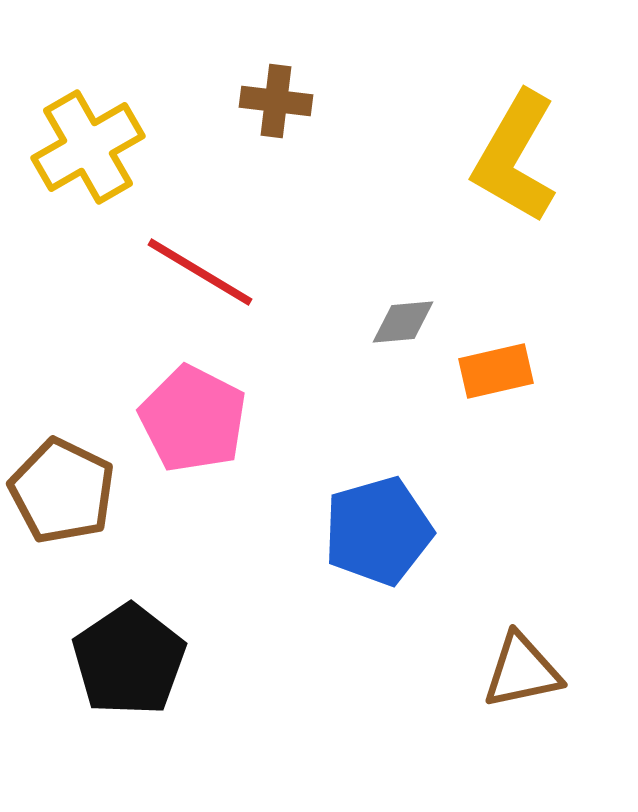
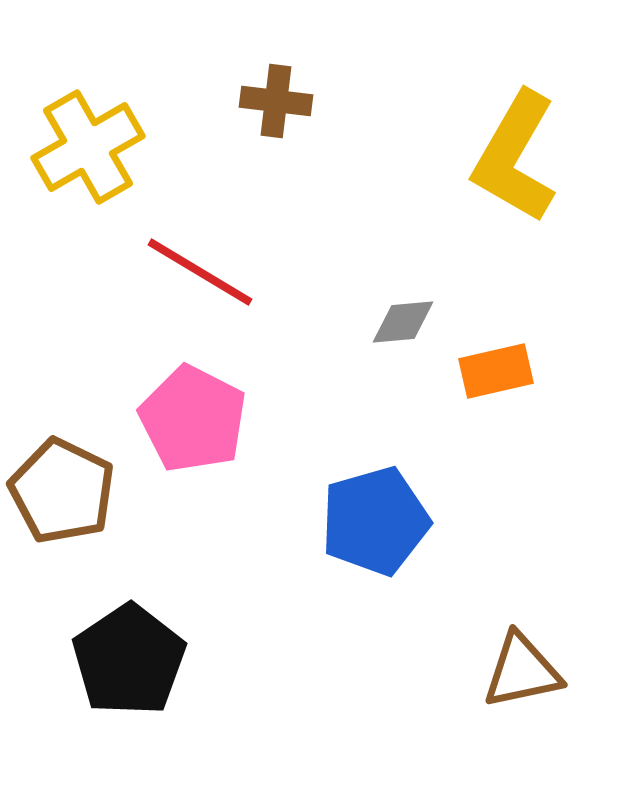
blue pentagon: moved 3 px left, 10 px up
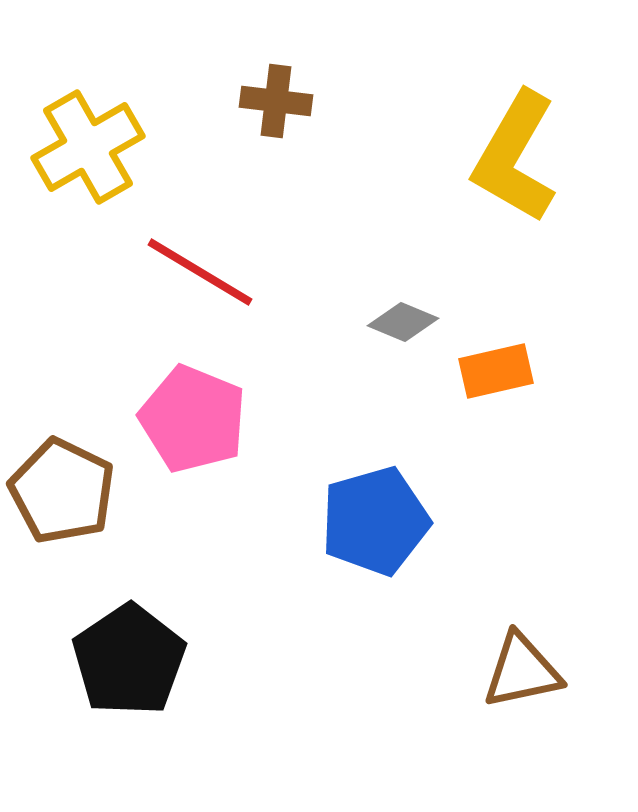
gray diamond: rotated 28 degrees clockwise
pink pentagon: rotated 5 degrees counterclockwise
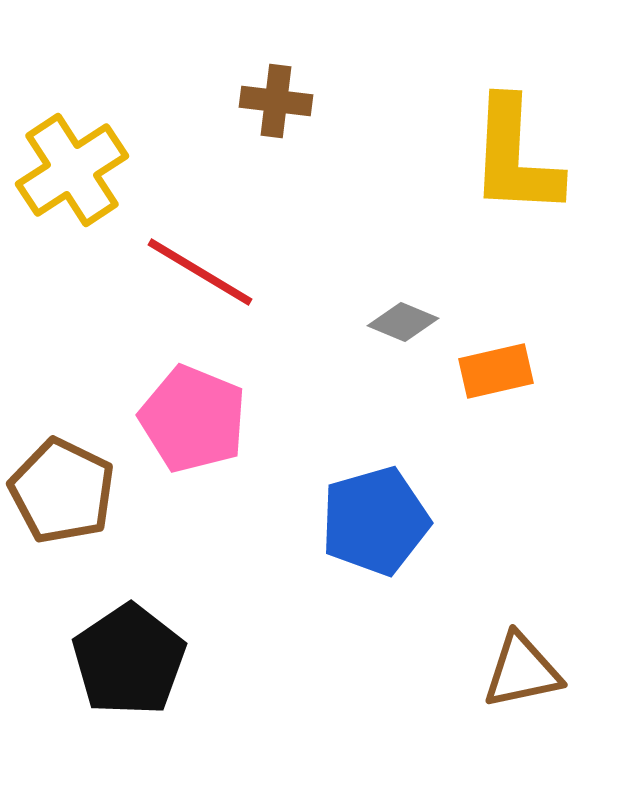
yellow cross: moved 16 px left, 23 px down; rotated 3 degrees counterclockwise
yellow L-shape: rotated 27 degrees counterclockwise
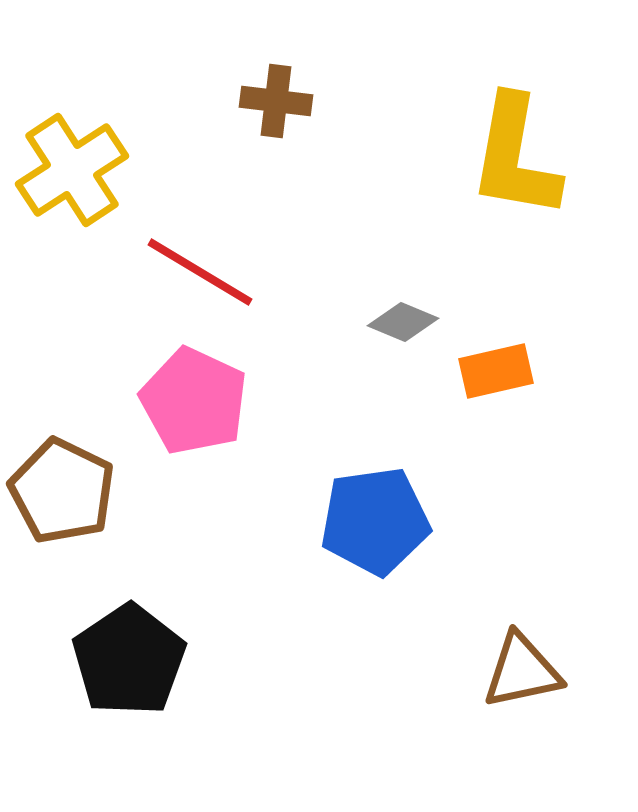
yellow L-shape: rotated 7 degrees clockwise
pink pentagon: moved 1 px right, 18 px up; rotated 3 degrees clockwise
blue pentagon: rotated 8 degrees clockwise
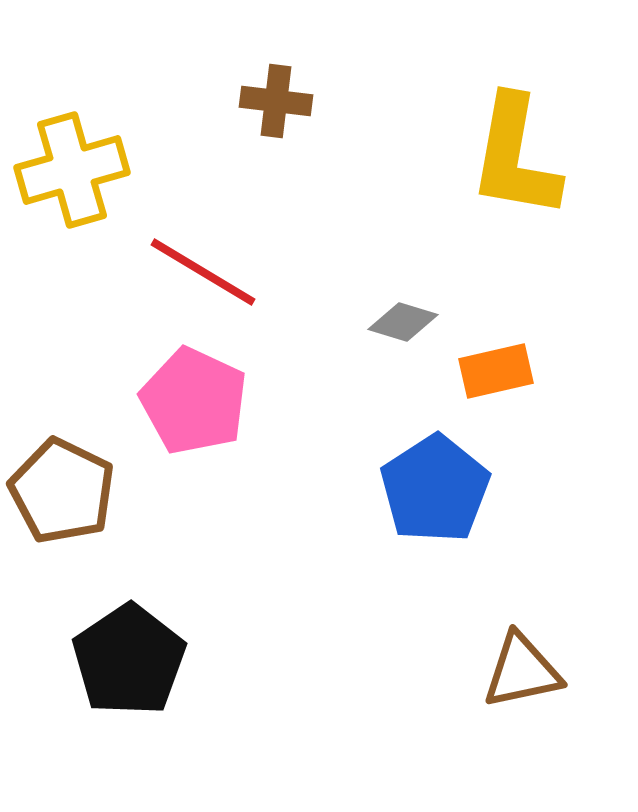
yellow cross: rotated 17 degrees clockwise
red line: moved 3 px right
gray diamond: rotated 6 degrees counterclockwise
blue pentagon: moved 60 px right, 32 px up; rotated 25 degrees counterclockwise
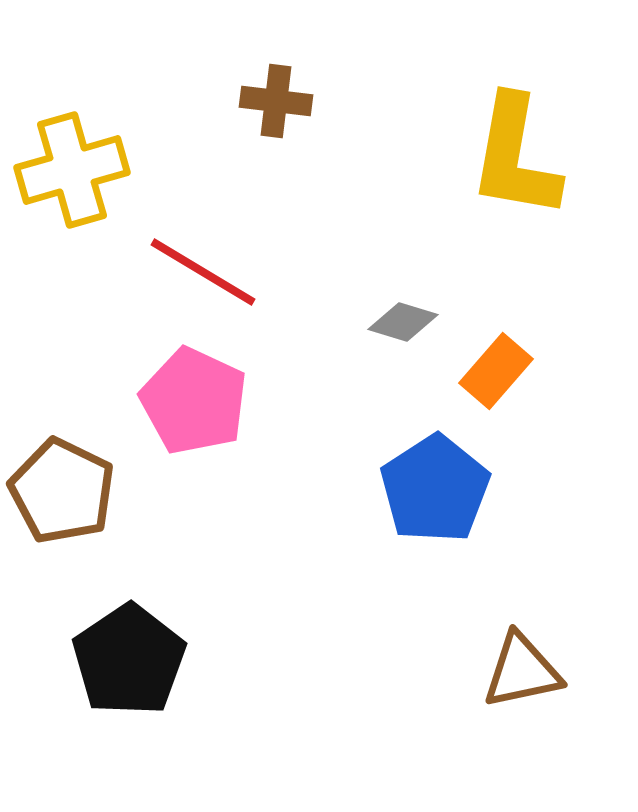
orange rectangle: rotated 36 degrees counterclockwise
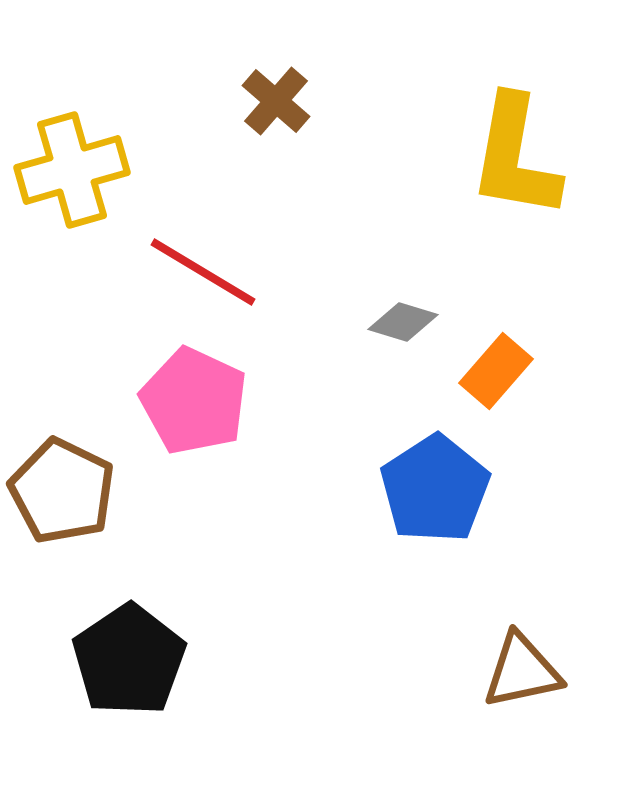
brown cross: rotated 34 degrees clockwise
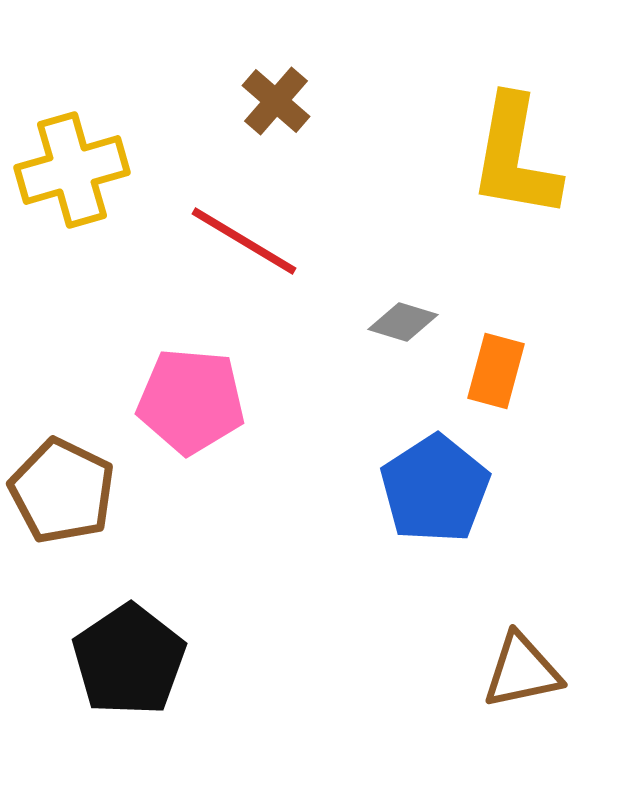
red line: moved 41 px right, 31 px up
orange rectangle: rotated 26 degrees counterclockwise
pink pentagon: moved 3 px left; rotated 20 degrees counterclockwise
